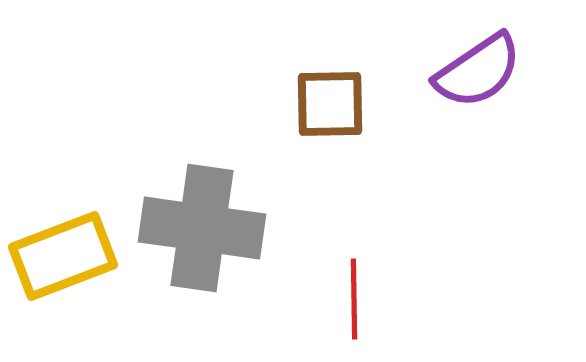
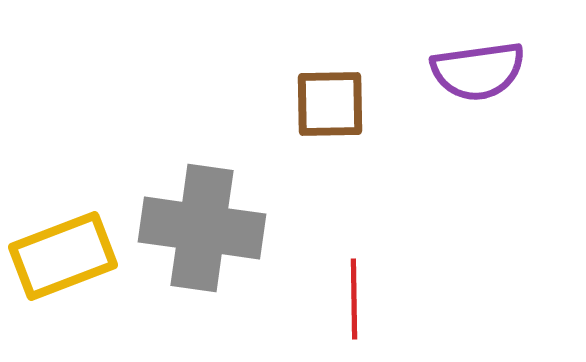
purple semicircle: rotated 26 degrees clockwise
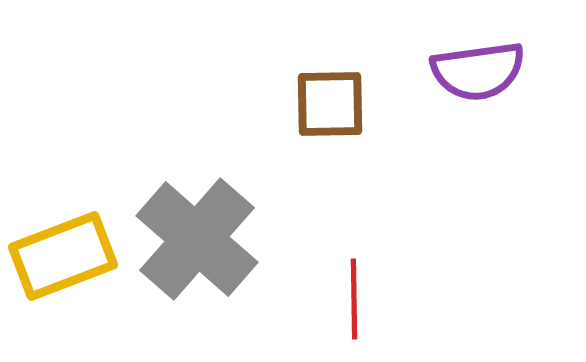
gray cross: moved 5 px left, 11 px down; rotated 33 degrees clockwise
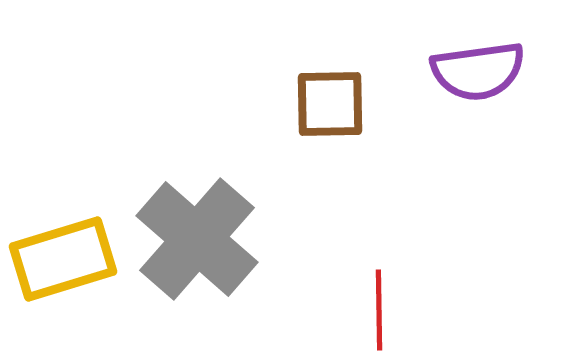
yellow rectangle: moved 3 px down; rotated 4 degrees clockwise
red line: moved 25 px right, 11 px down
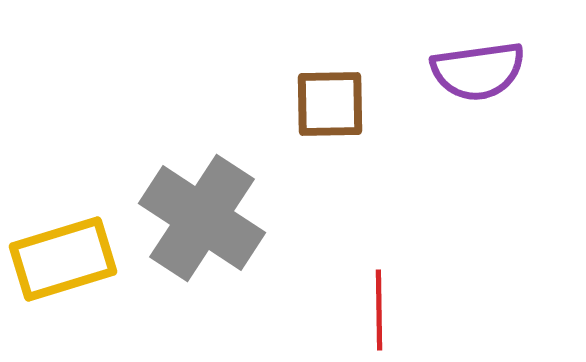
gray cross: moved 5 px right, 21 px up; rotated 8 degrees counterclockwise
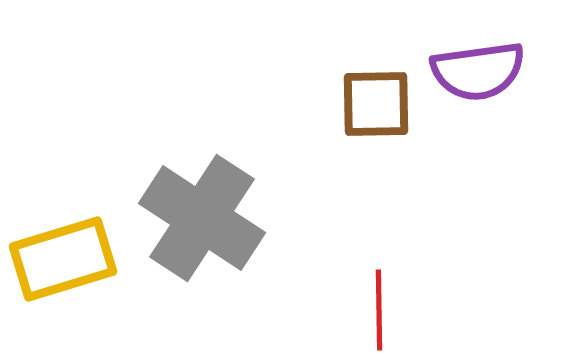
brown square: moved 46 px right
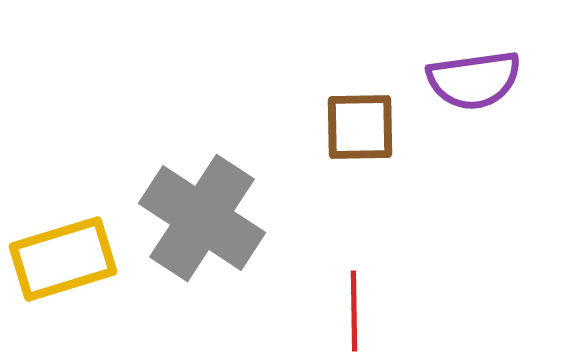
purple semicircle: moved 4 px left, 9 px down
brown square: moved 16 px left, 23 px down
red line: moved 25 px left, 1 px down
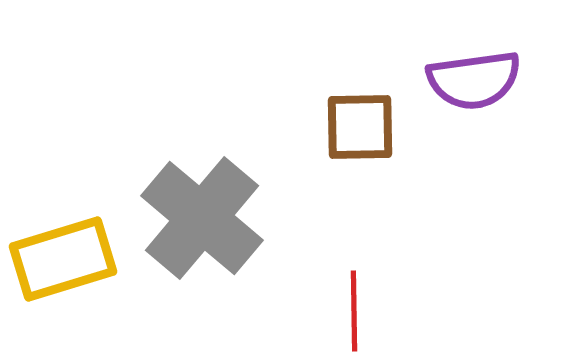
gray cross: rotated 7 degrees clockwise
